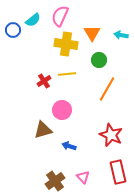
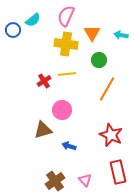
pink semicircle: moved 6 px right
pink triangle: moved 2 px right, 3 px down
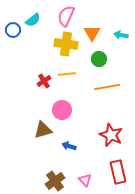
green circle: moved 1 px up
orange line: moved 2 px up; rotated 50 degrees clockwise
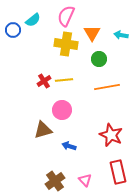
yellow line: moved 3 px left, 6 px down
